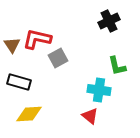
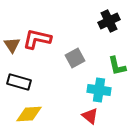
gray square: moved 17 px right
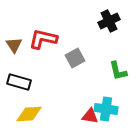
red L-shape: moved 6 px right
brown triangle: moved 2 px right
green L-shape: moved 1 px right, 5 px down
cyan cross: moved 7 px right, 19 px down
red triangle: rotated 30 degrees counterclockwise
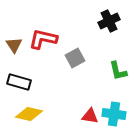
cyan cross: moved 8 px right, 5 px down
yellow diamond: rotated 16 degrees clockwise
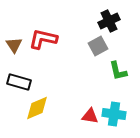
gray square: moved 23 px right, 12 px up
yellow diamond: moved 8 px right, 6 px up; rotated 36 degrees counterclockwise
